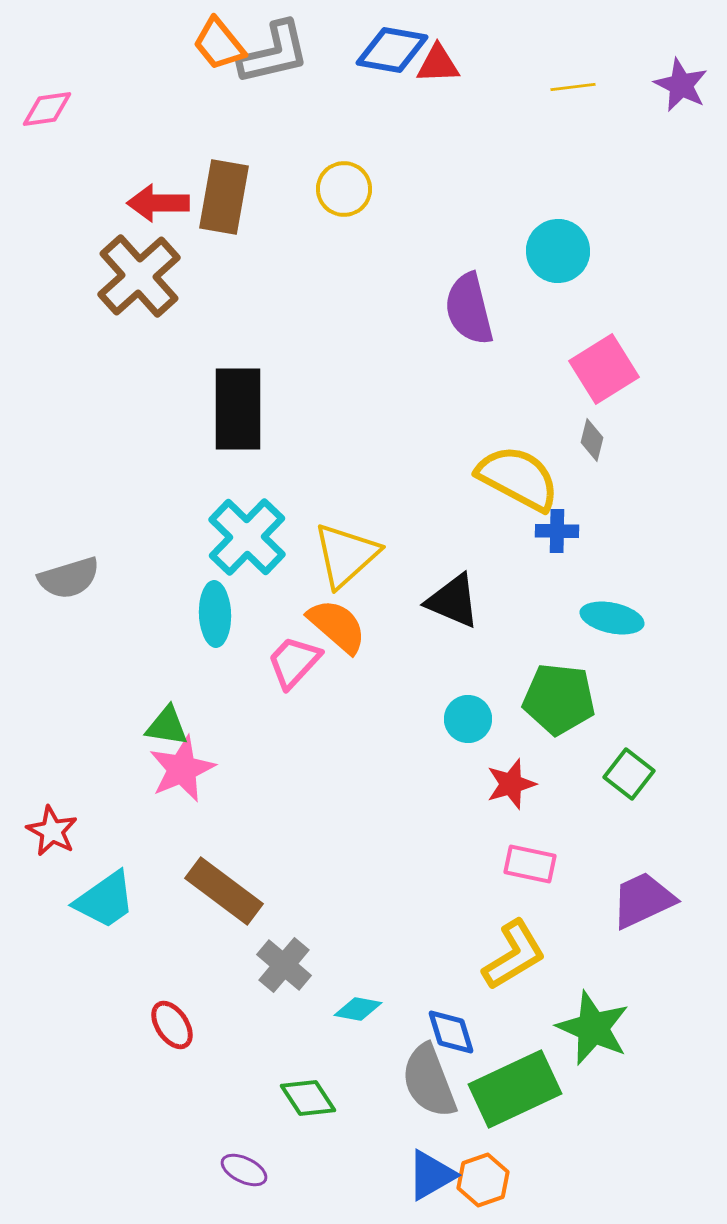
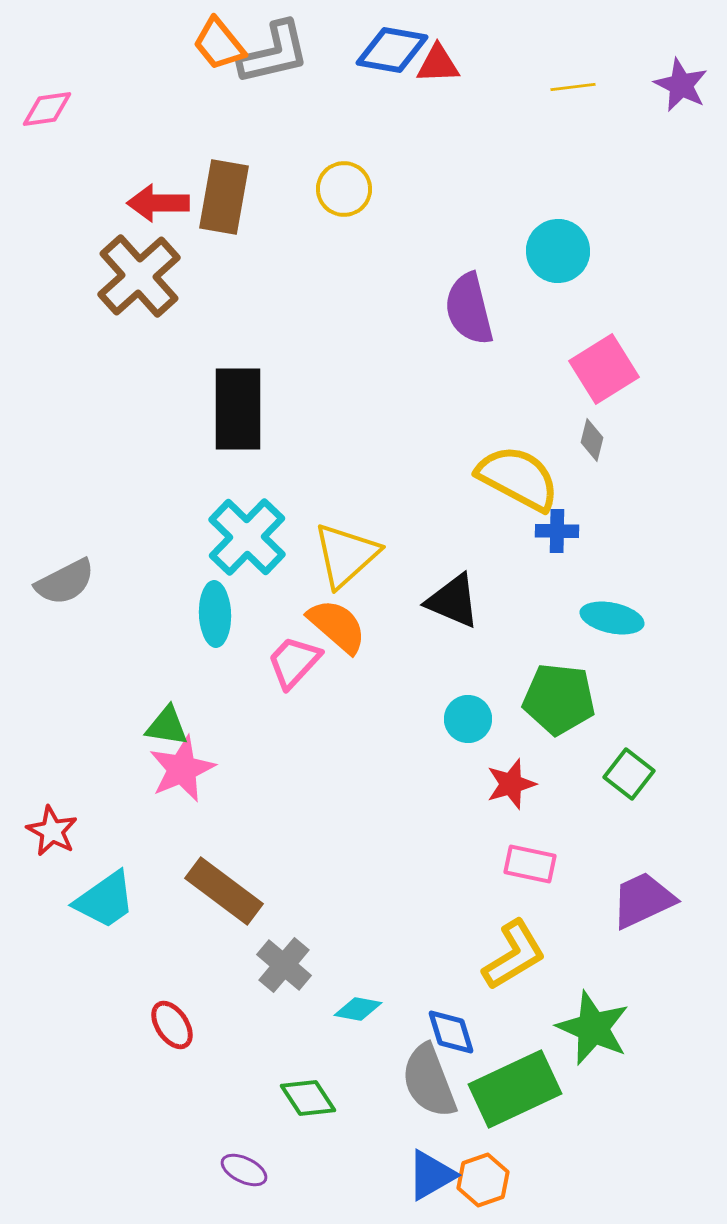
gray semicircle at (69, 578): moved 4 px left, 4 px down; rotated 10 degrees counterclockwise
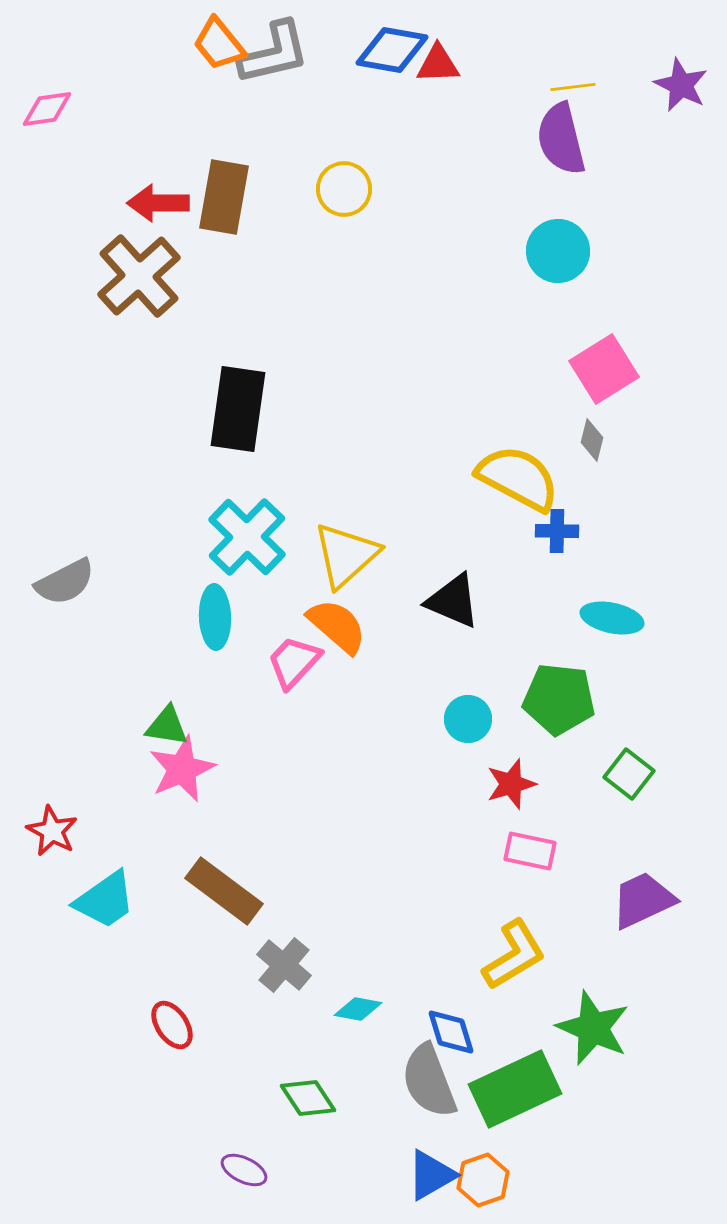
purple semicircle at (469, 309): moved 92 px right, 170 px up
black rectangle at (238, 409): rotated 8 degrees clockwise
cyan ellipse at (215, 614): moved 3 px down
pink rectangle at (530, 864): moved 13 px up
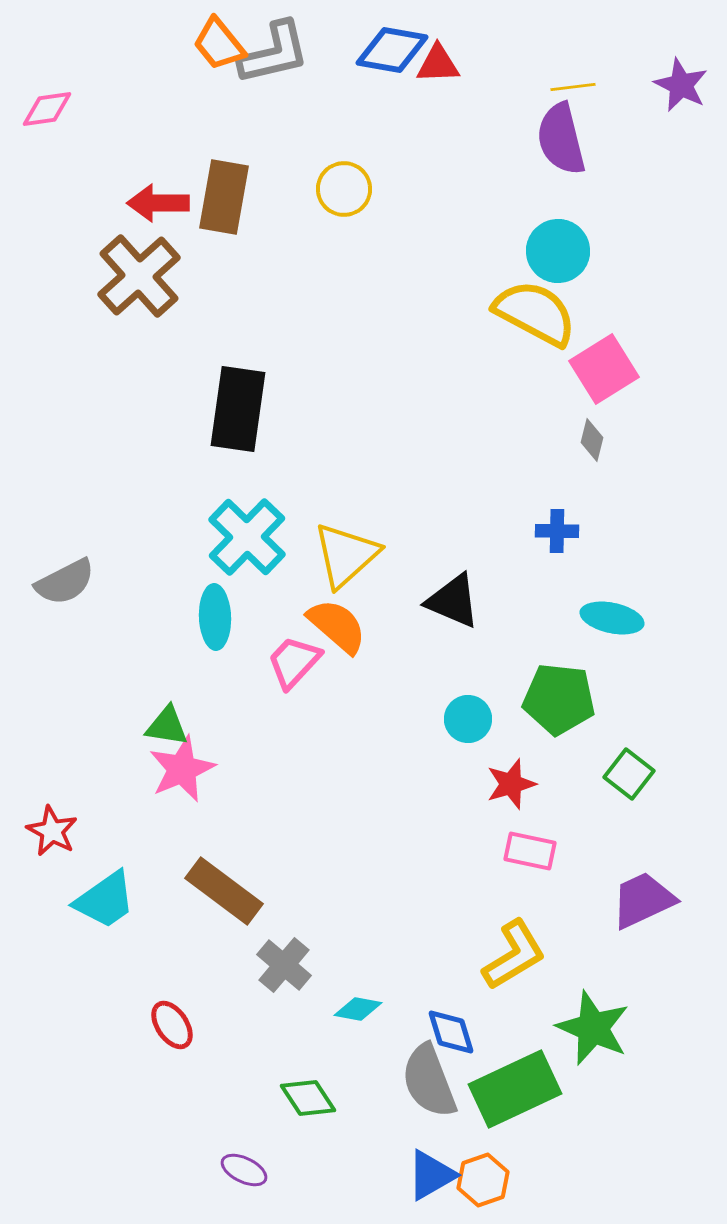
yellow semicircle at (518, 478): moved 17 px right, 165 px up
